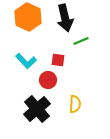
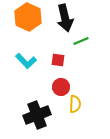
red circle: moved 13 px right, 7 px down
black cross: moved 6 px down; rotated 20 degrees clockwise
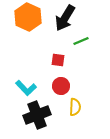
black arrow: rotated 44 degrees clockwise
cyan L-shape: moved 27 px down
red circle: moved 1 px up
yellow semicircle: moved 3 px down
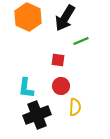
cyan L-shape: rotated 50 degrees clockwise
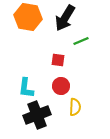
orange hexagon: rotated 16 degrees counterclockwise
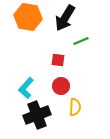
cyan L-shape: rotated 35 degrees clockwise
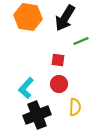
red circle: moved 2 px left, 2 px up
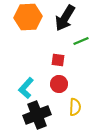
orange hexagon: rotated 12 degrees counterclockwise
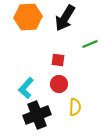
green line: moved 9 px right, 3 px down
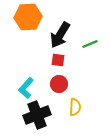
black arrow: moved 5 px left, 17 px down
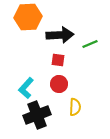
black arrow: rotated 124 degrees counterclockwise
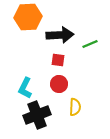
cyan L-shape: moved 1 px left; rotated 15 degrees counterclockwise
